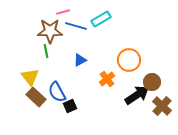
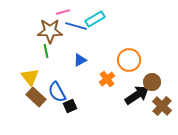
cyan rectangle: moved 6 px left
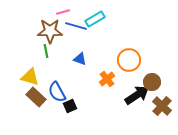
blue triangle: moved 1 px up; rotated 48 degrees clockwise
yellow triangle: rotated 36 degrees counterclockwise
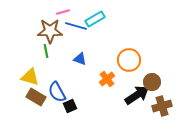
brown rectangle: rotated 12 degrees counterclockwise
brown cross: rotated 30 degrees clockwise
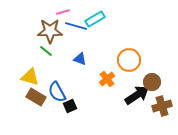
green line: rotated 40 degrees counterclockwise
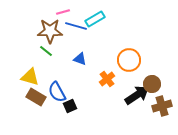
brown circle: moved 2 px down
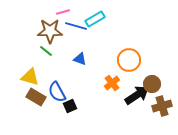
orange cross: moved 5 px right, 4 px down
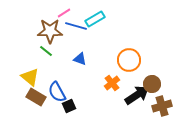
pink line: moved 1 px right, 1 px down; rotated 16 degrees counterclockwise
yellow triangle: rotated 24 degrees clockwise
black square: moved 1 px left
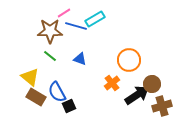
green line: moved 4 px right, 5 px down
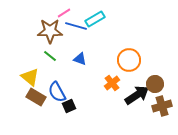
brown circle: moved 3 px right
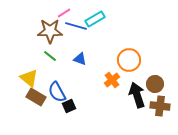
yellow triangle: moved 1 px left, 1 px down
orange cross: moved 3 px up
black arrow: rotated 75 degrees counterclockwise
brown cross: moved 2 px left; rotated 24 degrees clockwise
